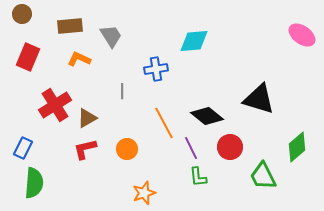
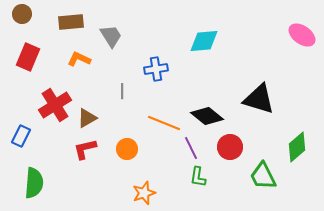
brown rectangle: moved 1 px right, 4 px up
cyan diamond: moved 10 px right
orange line: rotated 40 degrees counterclockwise
blue rectangle: moved 2 px left, 12 px up
green L-shape: rotated 15 degrees clockwise
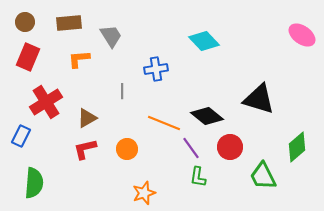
brown circle: moved 3 px right, 8 px down
brown rectangle: moved 2 px left, 1 px down
cyan diamond: rotated 52 degrees clockwise
orange L-shape: rotated 30 degrees counterclockwise
red cross: moved 9 px left, 3 px up
purple line: rotated 10 degrees counterclockwise
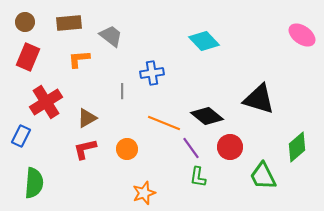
gray trapezoid: rotated 20 degrees counterclockwise
blue cross: moved 4 px left, 4 px down
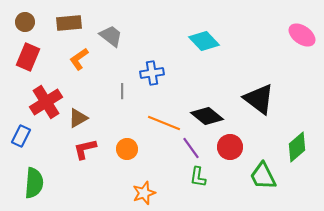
orange L-shape: rotated 30 degrees counterclockwise
black triangle: rotated 20 degrees clockwise
brown triangle: moved 9 px left
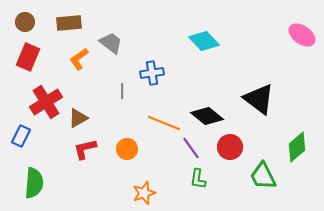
gray trapezoid: moved 7 px down
green L-shape: moved 2 px down
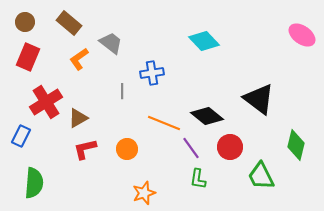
brown rectangle: rotated 45 degrees clockwise
green diamond: moved 1 px left, 2 px up; rotated 36 degrees counterclockwise
green trapezoid: moved 2 px left
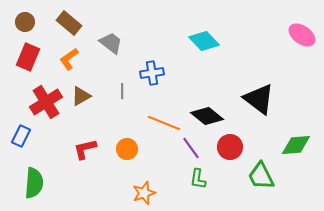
orange L-shape: moved 10 px left
brown triangle: moved 3 px right, 22 px up
green diamond: rotated 72 degrees clockwise
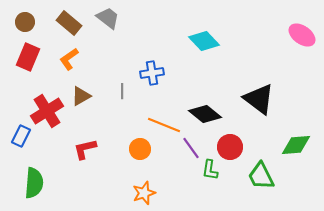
gray trapezoid: moved 3 px left, 25 px up
red cross: moved 1 px right, 9 px down
black diamond: moved 2 px left, 2 px up
orange line: moved 2 px down
orange circle: moved 13 px right
green L-shape: moved 12 px right, 9 px up
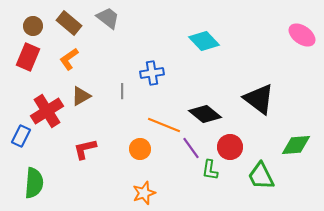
brown circle: moved 8 px right, 4 px down
